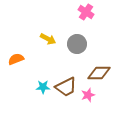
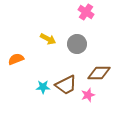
brown trapezoid: moved 2 px up
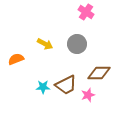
yellow arrow: moved 3 px left, 5 px down
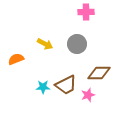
pink cross: rotated 35 degrees counterclockwise
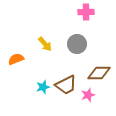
yellow arrow: rotated 21 degrees clockwise
cyan star: rotated 16 degrees counterclockwise
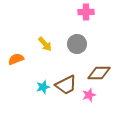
pink star: moved 1 px right
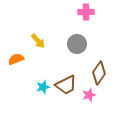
yellow arrow: moved 7 px left, 3 px up
brown diamond: rotated 55 degrees counterclockwise
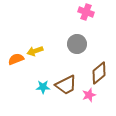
pink cross: rotated 21 degrees clockwise
yellow arrow: moved 3 px left, 10 px down; rotated 112 degrees clockwise
brown diamond: rotated 15 degrees clockwise
cyan star: rotated 16 degrees clockwise
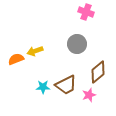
brown diamond: moved 1 px left, 1 px up
